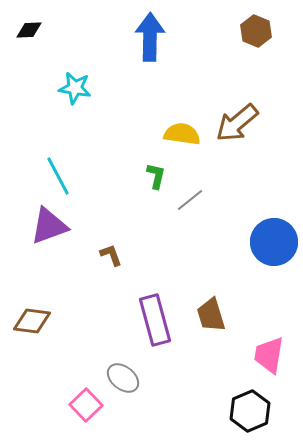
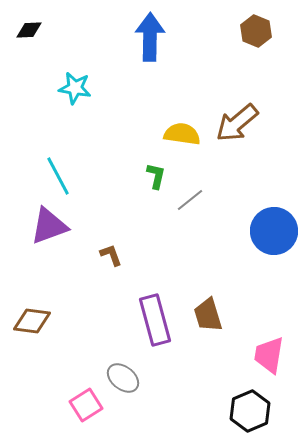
blue circle: moved 11 px up
brown trapezoid: moved 3 px left
pink square: rotated 12 degrees clockwise
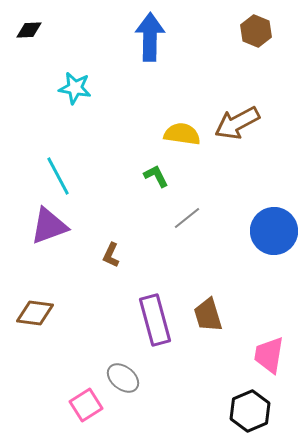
brown arrow: rotated 12 degrees clockwise
green L-shape: rotated 40 degrees counterclockwise
gray line: moved 3 px left, 18 px down
brown L-shape: rotated 135 degrees counterclockwise
brown diamond: moved 3 px right, 8 px up
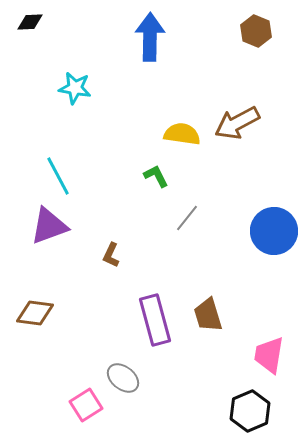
black diamond: moved 1 px right, 8 px up
gray line: rotated 12 degrees counterclockwise
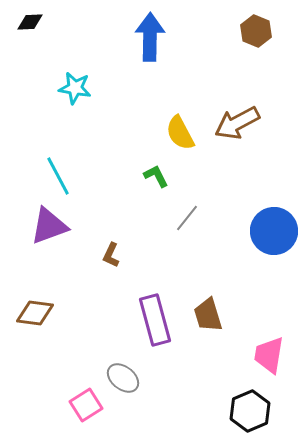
yellow semicircle: moved 2 px left, 1 px up; rotated 126 degrees counterclockwise
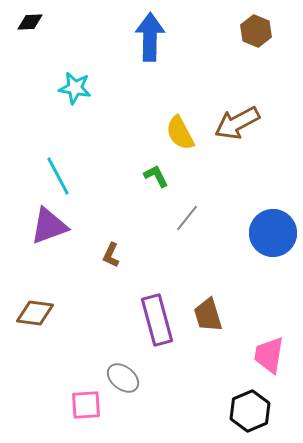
blue circle: moved 1 px left, 2 px down
purple rectangle: moved 2 px right
pink square: rotated 28 degrees clockwise
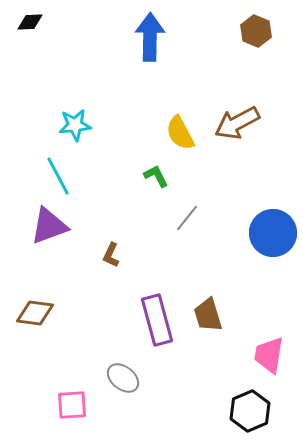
cyan star: moved 37 px down; rotated 16 degrees counterclockwise
pink square: moved 14 px left
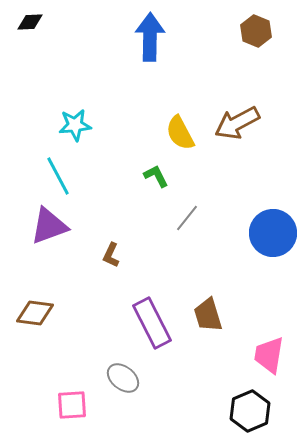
purple rectangle: moved 5 px left, 3 px down; rotated 12 degrees counterclockwise
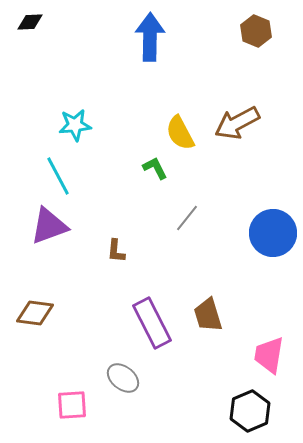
green L-shape: moved 1 px left, 8 px up
brown L-shape: moved 5 px right, 4 px up; rotated 20 degrees counterclockwise
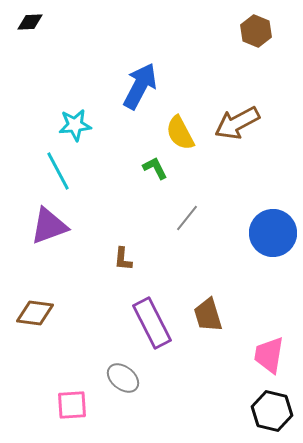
blue arrow: moved 10 px left, 49 px down; rotated 27 degrees clockwise
cyan line: moved 5 px up
brown L-shape: moved 7 px right, 8 px down
black hexagon: moved 22 px right; rotated 24 degrees counterclockwise
